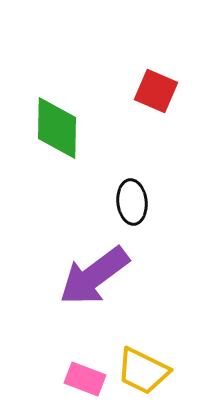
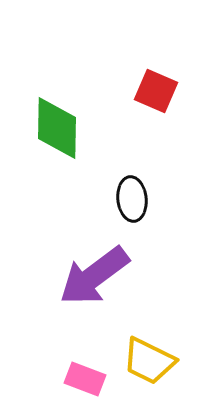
black ellipse: moved 3 px up
yellow trapezoid: moved 6 px right, 10 px up
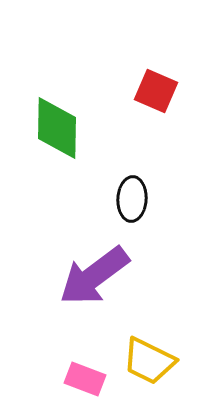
black ellipse: rotated 9 degrees clockwise
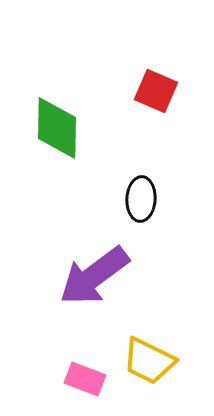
black ellipse: moved 9 px right
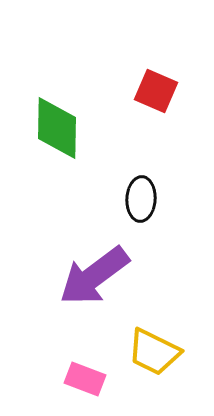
yellow trapezoid: moved 5 px right, 9 px up
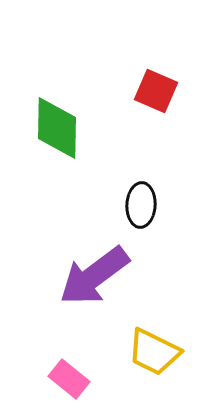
black ellipse: moved 6 px down
pink rectangle: moved 16 px left; rotated 18 degrees clockwise
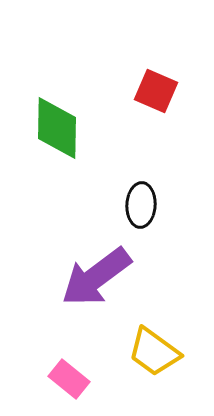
purple arrow: moved 2 px right, 1 px down
yellow trapezoid: rotated 10 degrees clockwise
